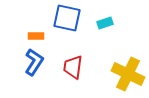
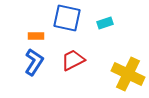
red trapezoid: moved 7 px up; rotated 55 degrees clockwise
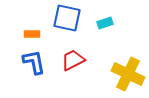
orange rectangle: moved 4 px left, 2 px up
blue L-shape: rotated 44 degrees counterclockwise
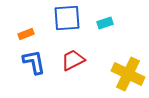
blue square: rotated 16 degrees counterclockwise
orange rectangle: moved 6 px left; rotated 21 degrees counterclockwise
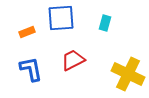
blue square: moved 6 px left
cyan rectangle: rotated 56 degrees counterclockwise
orange rectangle: moved 1 px right, 2 px up
blue L-shape: moved 3 px left, 7 px down
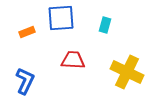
cyan rectangle: moved 2 px down
red trapezoid: rotated 30 degrees clockwise
blue L-shape: moved 6 px left, 12 px down; rotated 36 degrees clockwise
yellow cross: moved 1 px left, 2 px up
